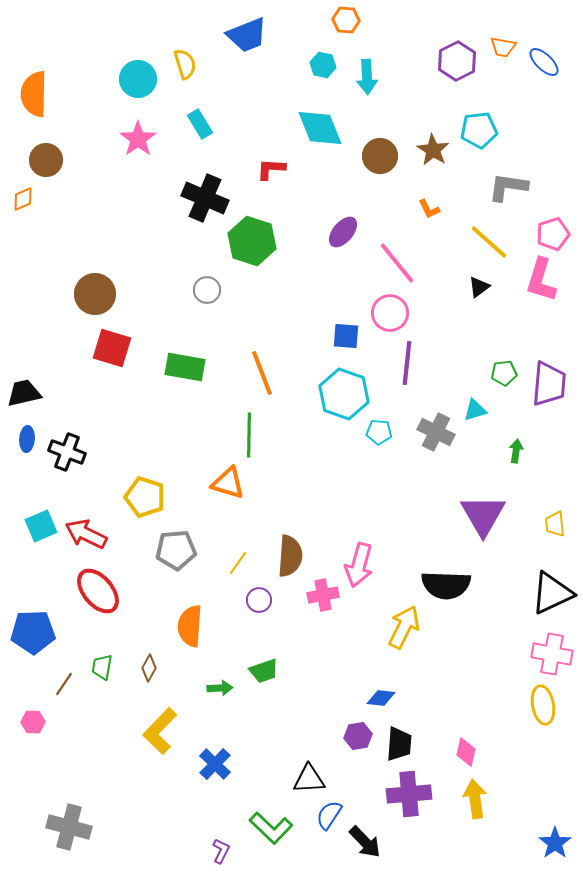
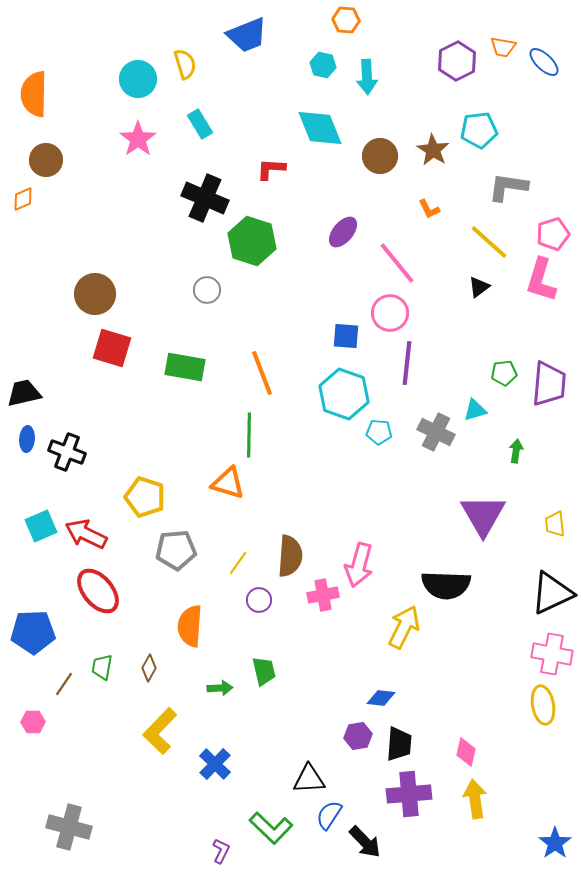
green trapezoid at (264, 671): rotated 84 degrees counterclockwise
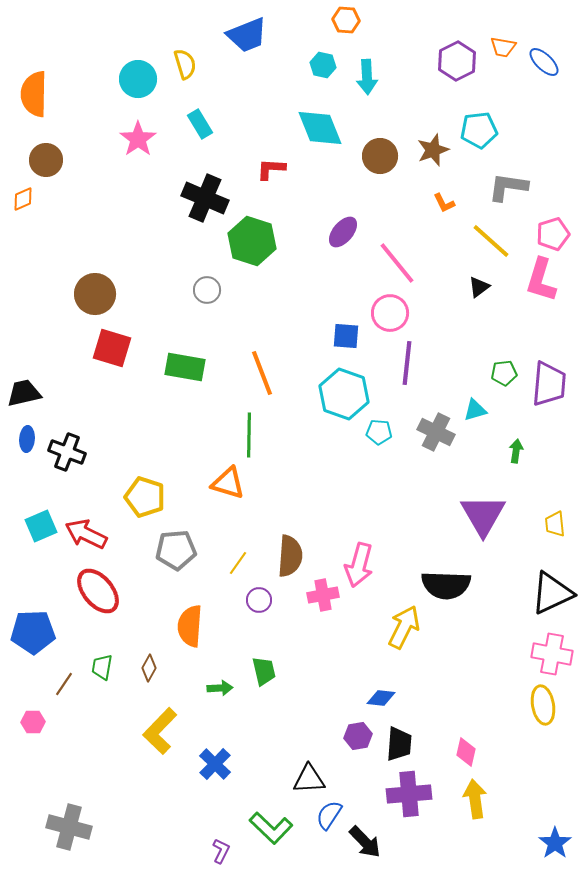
brown star at (433, 150): rotated 20 degrees clockwise
orange L-shape at (429, 209): moved 15 px right, 6 px up
yellow line at (489, 242): moved 2 px right, 1 px up
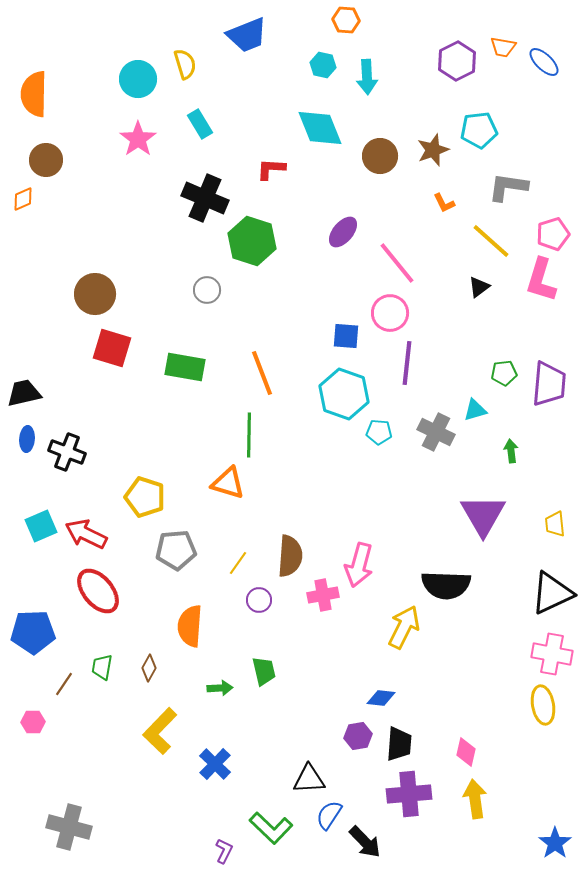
green arrow at (516, 451): moved 5 px left; rotated 15 degrees counterclockwise
purple L-shape at (221, 851): moved 3 px right
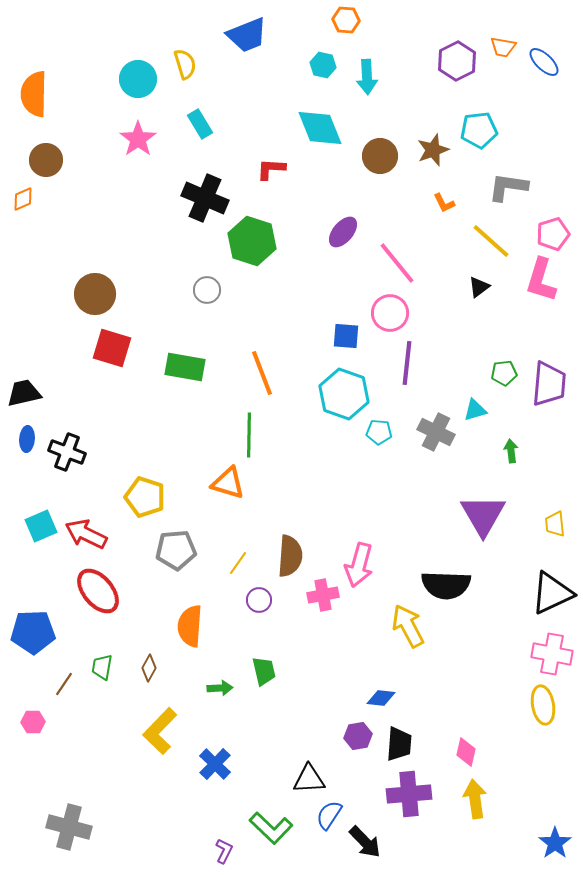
yellow arrow at (404, 627): moved 4 px right, 1 px up; rotated 54 degrees counterclockwise
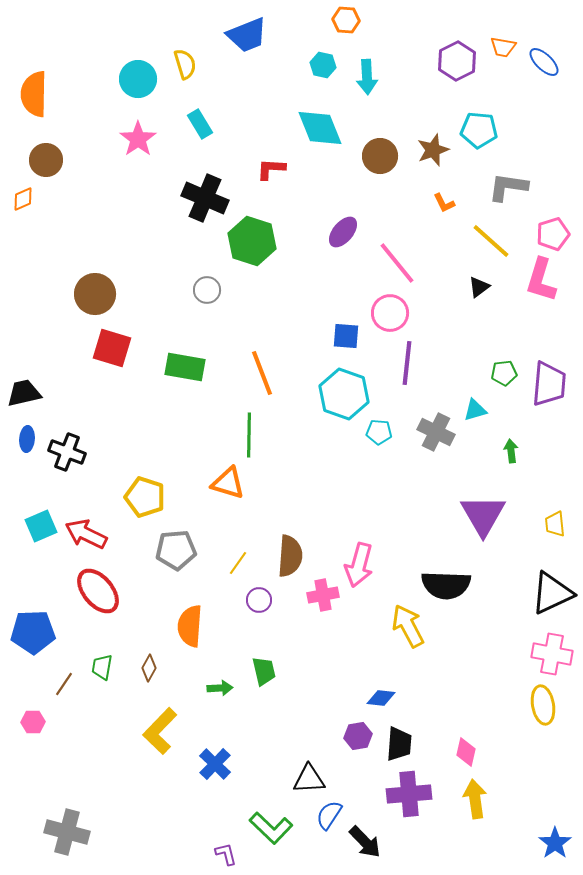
cyan pentagon at (479, 130): rotated 12 degrees clockwise
gray cross at (69, 827): moved 2 px left, 5 px down
purple L-shape at (224, 851): moved 2 px right, 3 px down; rotated 40 degrees counterclockwise
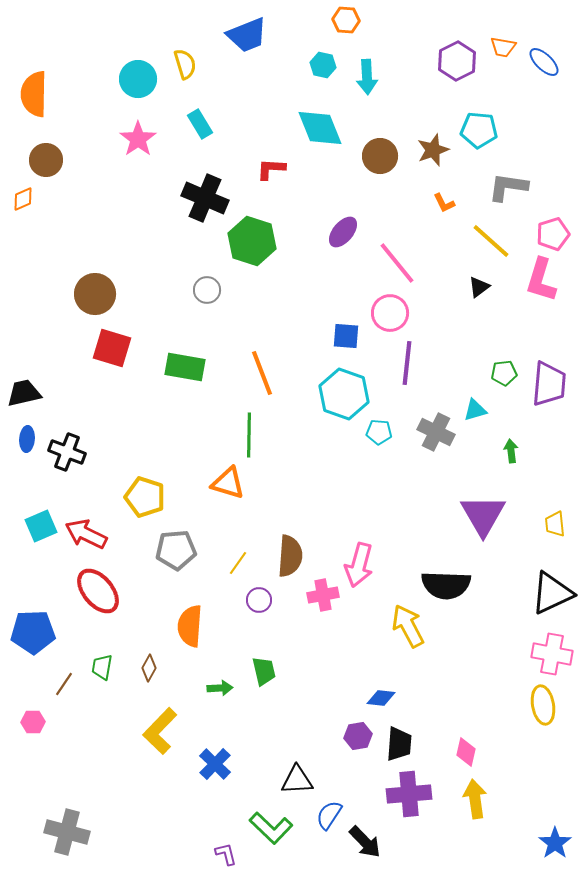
black triangle at (309, 779): moved 12 px left, 1 px down
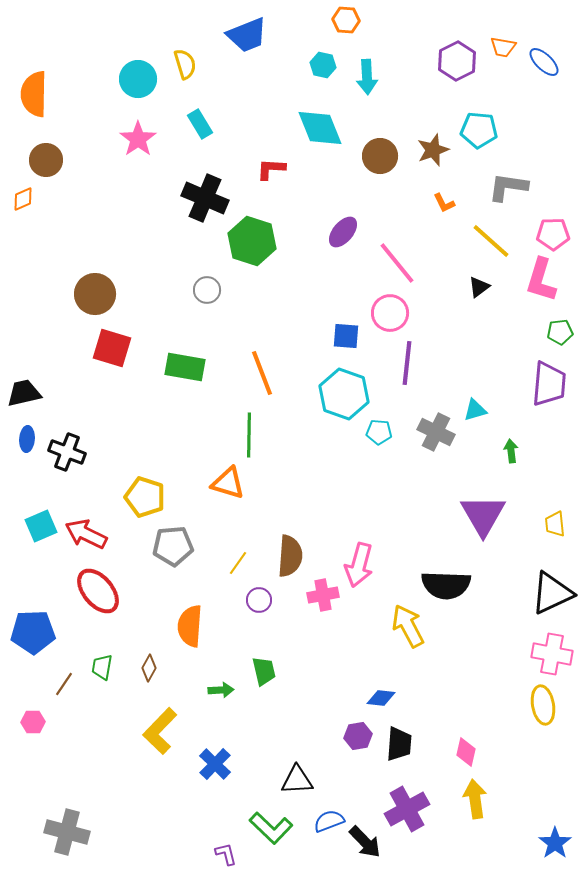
pink pentagon at (553, 234): rotated 16 degrees clockwise
green pentagon at (504, 373): moved 56 px right, 41 px up
gray pentagon at (176, 550): moved 3 px left, 4 px up
green arrow at (220, 688): moved 1 px right, 2 px down
purple cross at (409, 794): moved 2 px left, 15 px down; rotated 24 degrees counterclockwise
blue semicircle at (329, 815): moved 6 px down; rotated 36 degrees clockwise
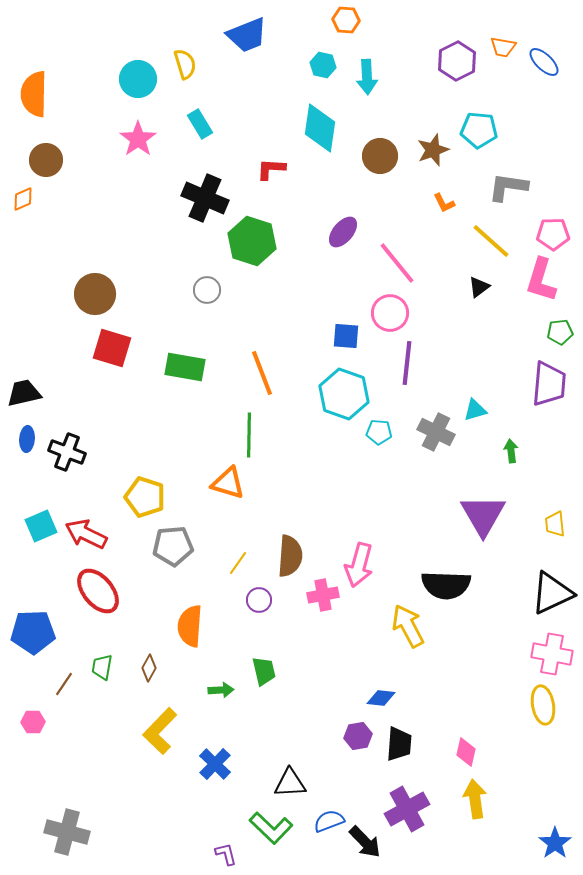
cyan diamond at (320, 128): rotated 30 degrees clockwise
black triangle at (297, 780): moved 7 px left, 3 px down
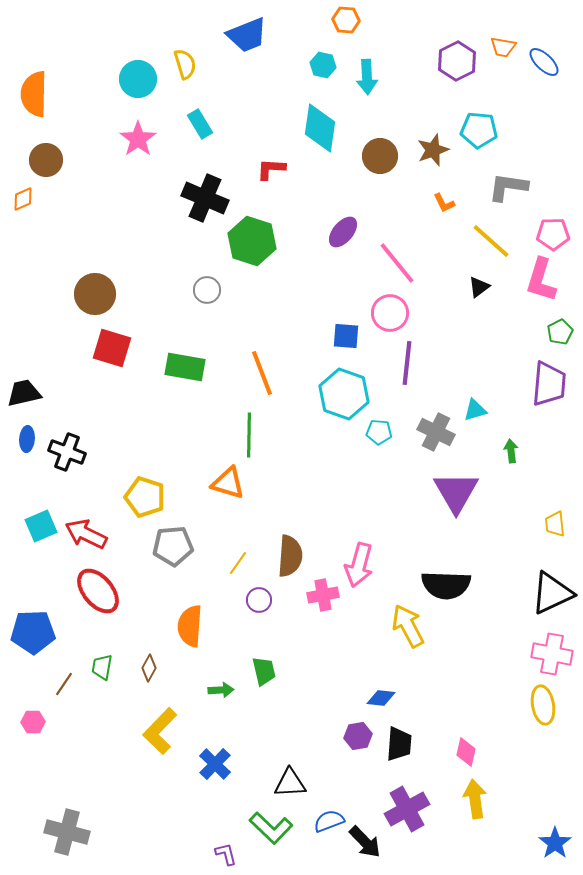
green pentagon at (560, 332): rotated 20 degrees counterclockwise
purple triangle at (483, 515): moved 27 px left, 23 px up
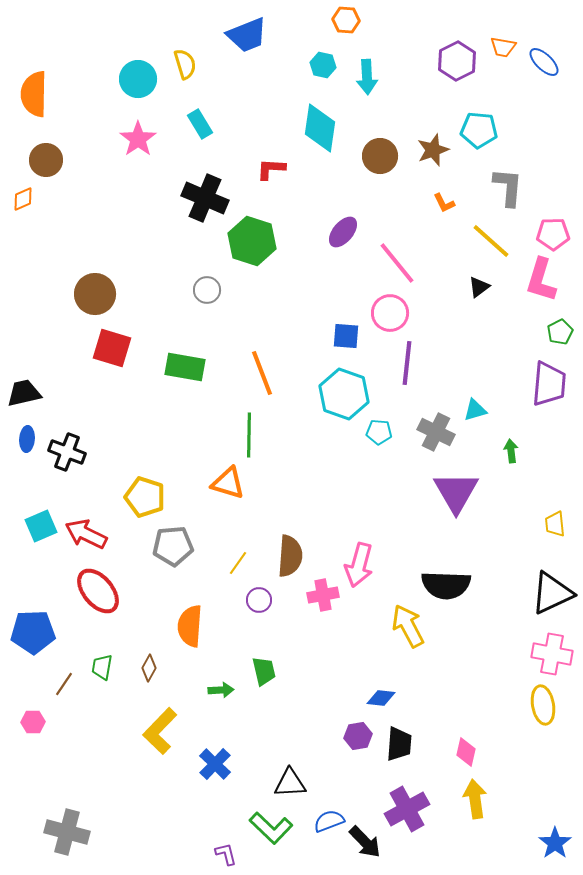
gray L-shape at (508, 187): rotated 87 degrees clockwise
